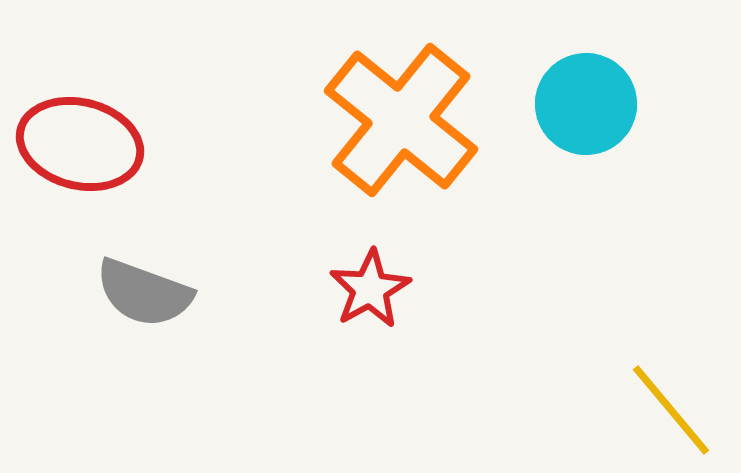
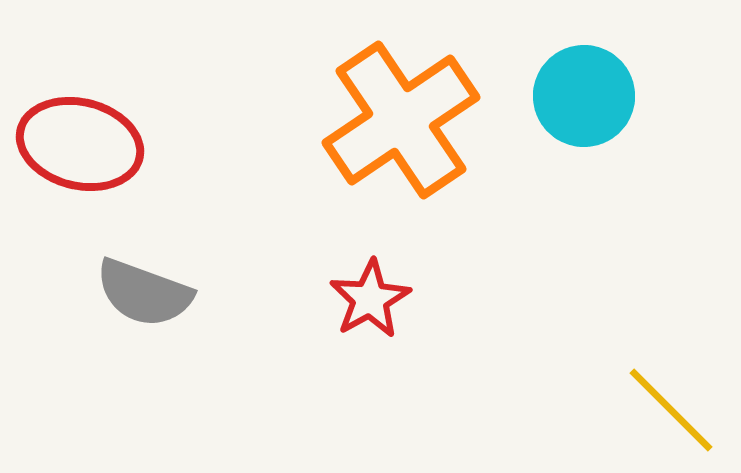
cyan circle: moved 2 px left, 8 px up
orange cross: rotated 17 degrees clockwise
red star: moved 10 px down
yellow line: rotated 5 degrees counterclockwise
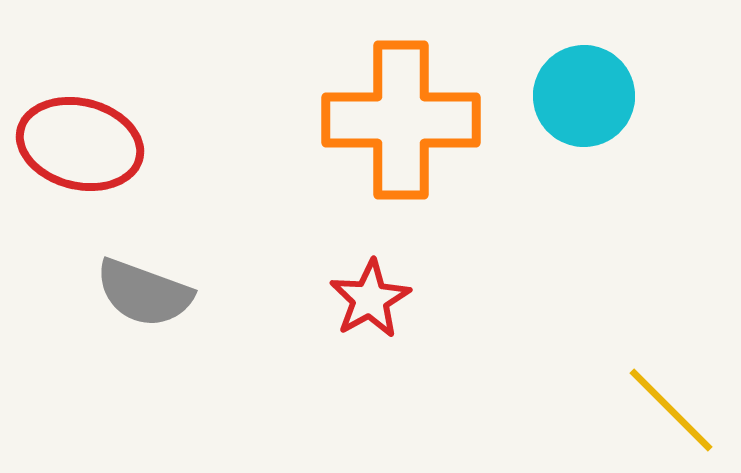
orange cross: rotated 34 degrees clockwise
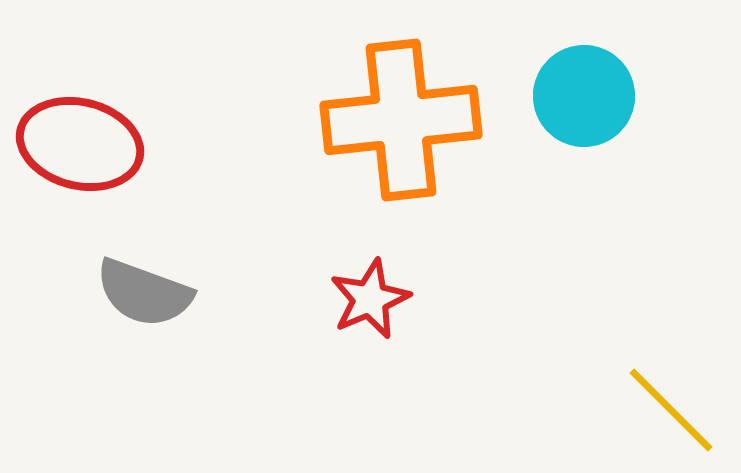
orange cross: rotated 6 degrees counterclockwise
red star: rotated 6 degrees clockwise
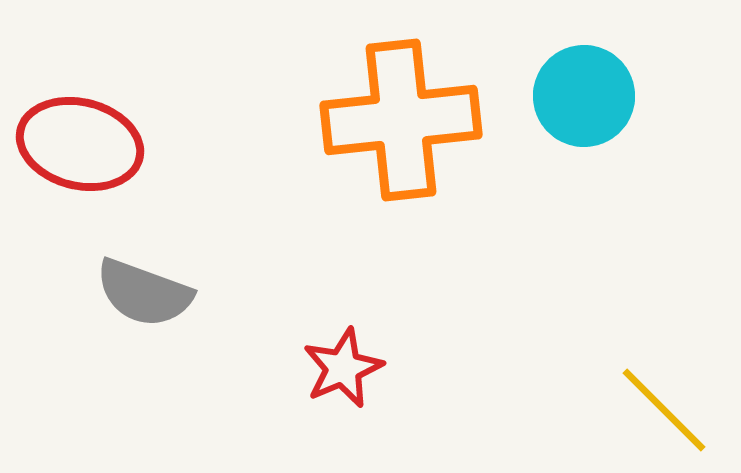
red star: moved 27 px left, 69 px down
yellow line: moved 7 px left
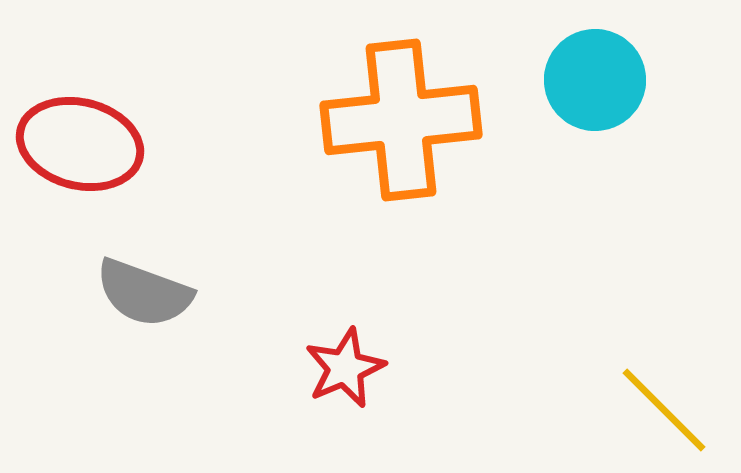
cyan circle: moved 11 px right, 16 px up
red star: moved 2 px right
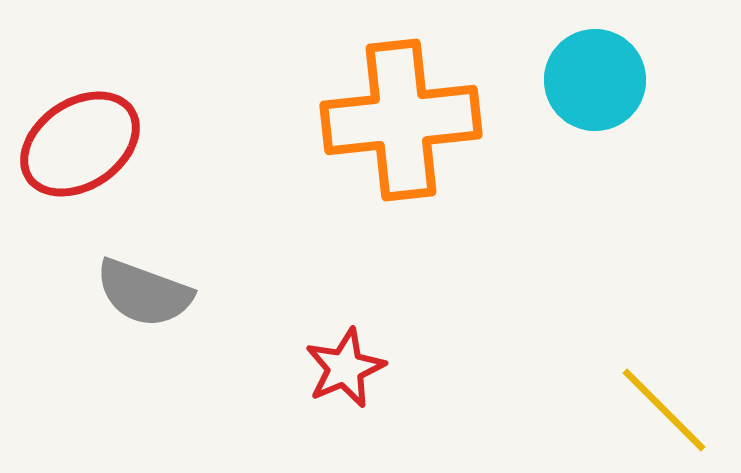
red ellipse: rotated 48 degrees counterclockwise
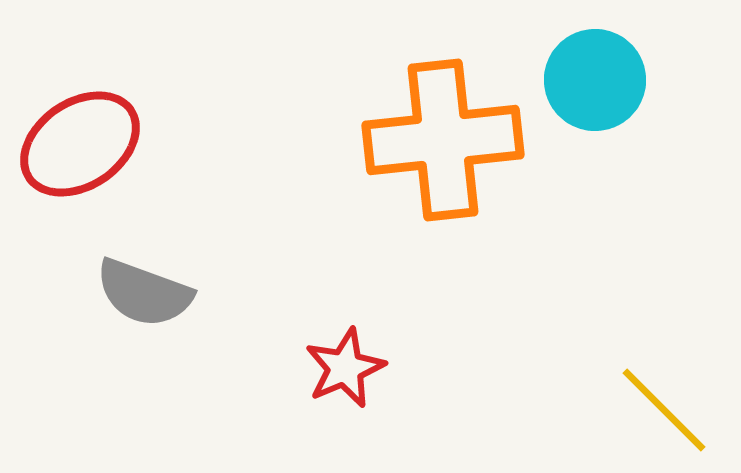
orange cross: moved 42 px right, 20 px down
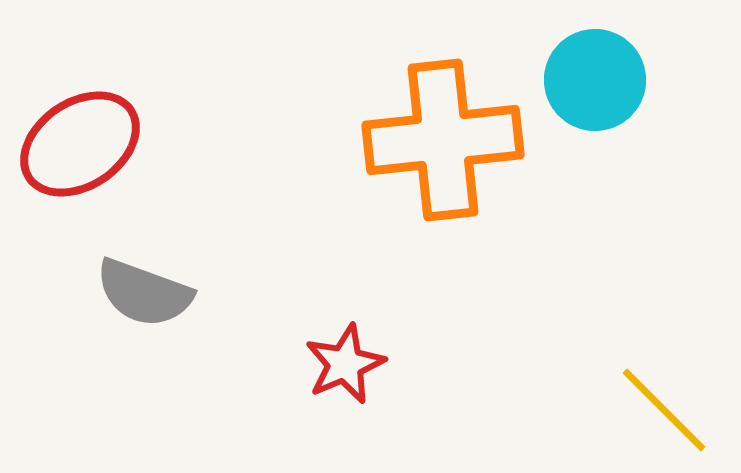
red star: moved 4 px up
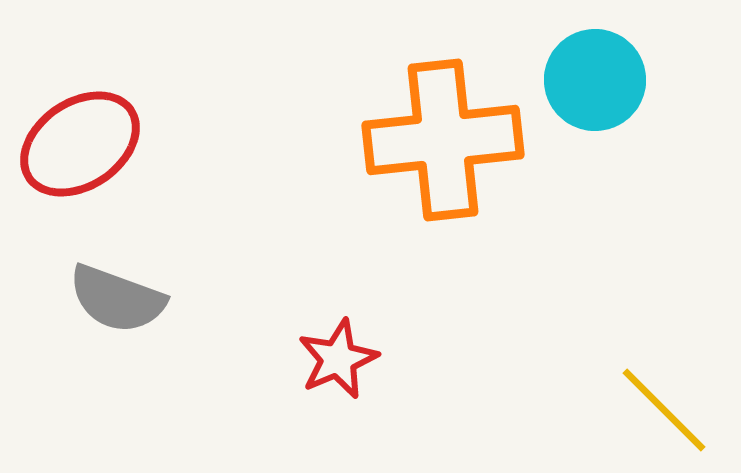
gray semicircle: moved 27 px left, 6 px down
red star: moved 7 px left, 5 px up
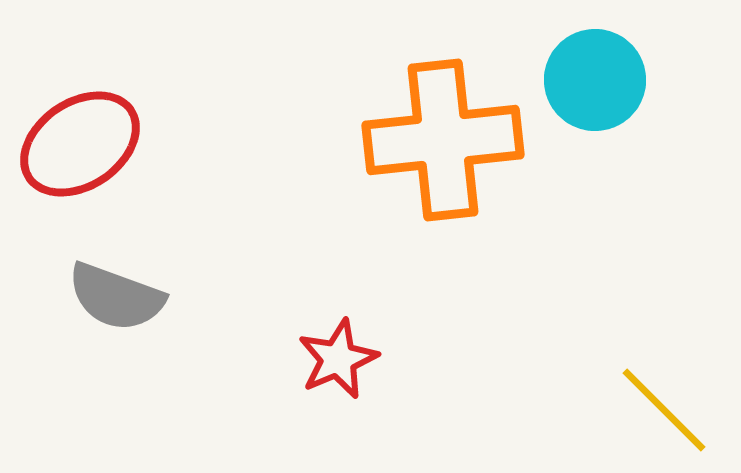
gray semicircle: moved 1 px left, 2 px up
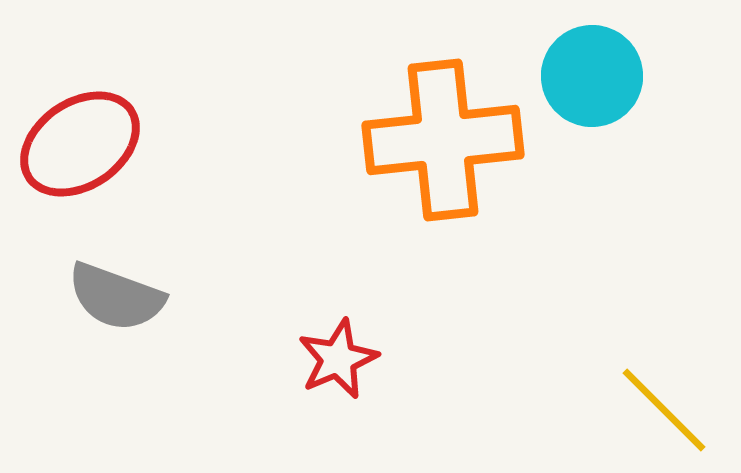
cyan circle: moved 3 px left, 4 px up
